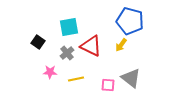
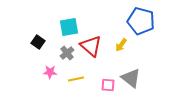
blue pentagon: moved 11 px right
red triangle: rotated 15 degrees clockwise
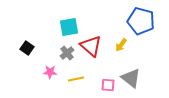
black square: moved 11 px left, 6 px down
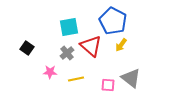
blue pentagon: moved 28 px left; rotated 12 degrees clockwise
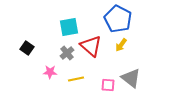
blue pentagon: moved 5 px right, 2 px up
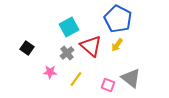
cyan square: rotated 18 degrees counterclockwise
yellow arrow: moved 4 px left
yellow line: rotated 42 degrees counterclockwise
pink square: rotated 16 degrees clockwise
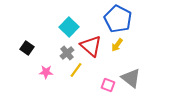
cyan square: rotated 18 degrees counterclockwise
pink star: moved 4 px left
yellow line: moved 9 px up
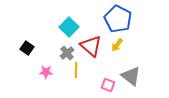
yellow line: rotated 35 degrees counterclockwise
gray triangle: moved 2 px up
